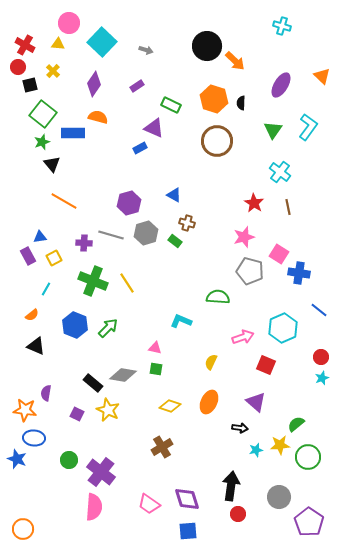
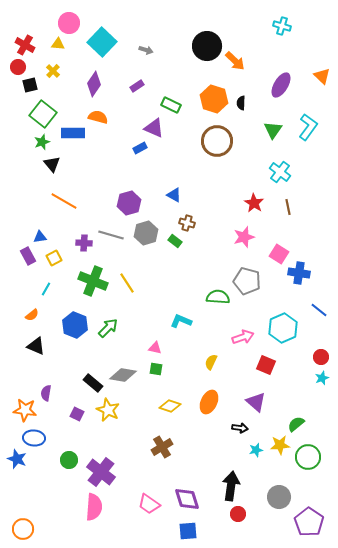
gray pentagon at (250, 271): moved 3 px left, 10 px down
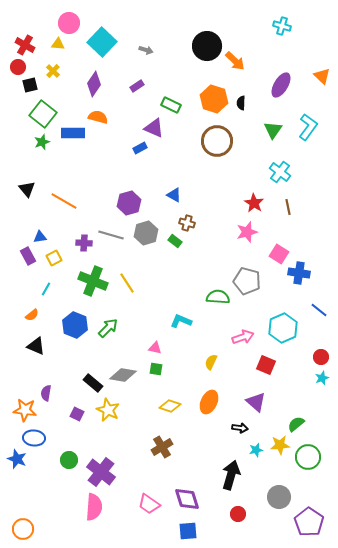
black triangle at (52, 164): moved 25 px left, 25 px down
pink star at (244, 237): moved 3 px right, 5 px up
black arrow at (231, 486): moved 11 px up; rotated 8 degrees clockwise
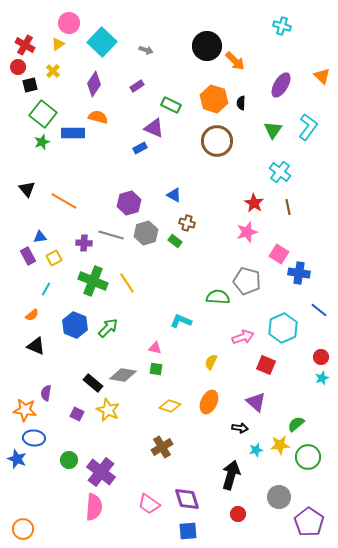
yellow triangle at (58, 44): rotated 40 degrees counterclockwise
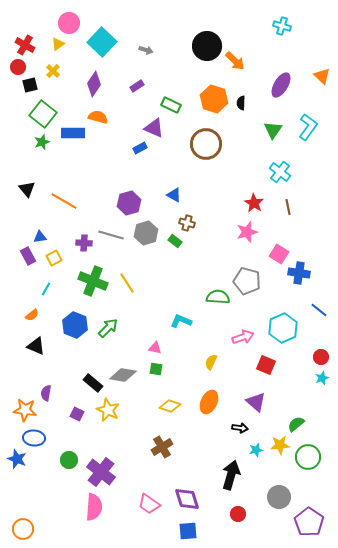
brown circle at (217, 141): moved 11 px left, 3 px down
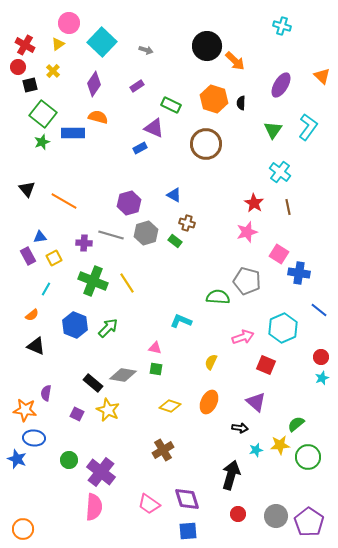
brown cross at (162, 447): moved 1 px right, 3 px down
gray circle at (279, 497): moved 3 px left, 19 px down
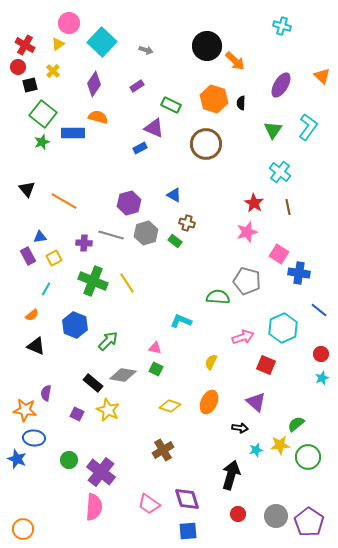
green arrow at (108, 328): moved 13 px down
red circle at (321, 357): moved 3 px up
green square at (156, 369): rotated 16 degrees clockwise
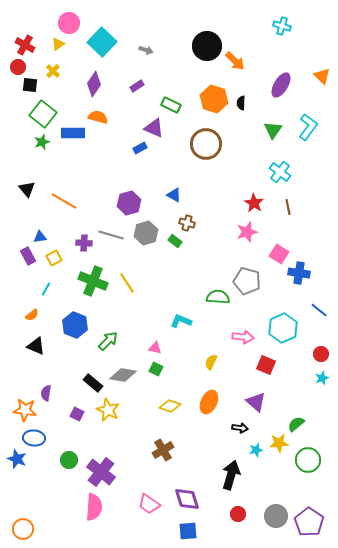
black square at (30, 85): rotated 21 degrees clockwise
pink arrow at (243, 337): rotated 25 degrees clockwise
yellow star at (280, 445): moved 1 px left, 2 px up
green circle at (308, 457): moved 3 px down
